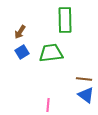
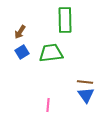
brown line: moved 1 px right, 3 px down
blue triangle: rotated 18 degrees clockwise
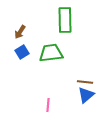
blue triangle: rotated 24 degrees clockwise
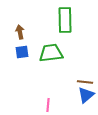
brown arrow: rotated 136 degrees clockwise
blue square: rotated 24 degrees clockwise
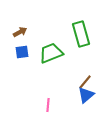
green rectangle: moved 16 px right, 14 px down; rotated 15 degrees counterclockwise
brown arrow: rotated 72 degrees clockwise
green trapezoid: rotated 15 degrees counterclockwise
brown line: rotated 56 degrees counterclockwise
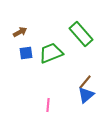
green rectangle: rotated 25 degrees counterclockwise
blue square: moved 4 px right, 1 px down
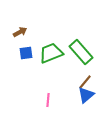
green rectangle: moved 18 px down
pink line: moved 5 px up
